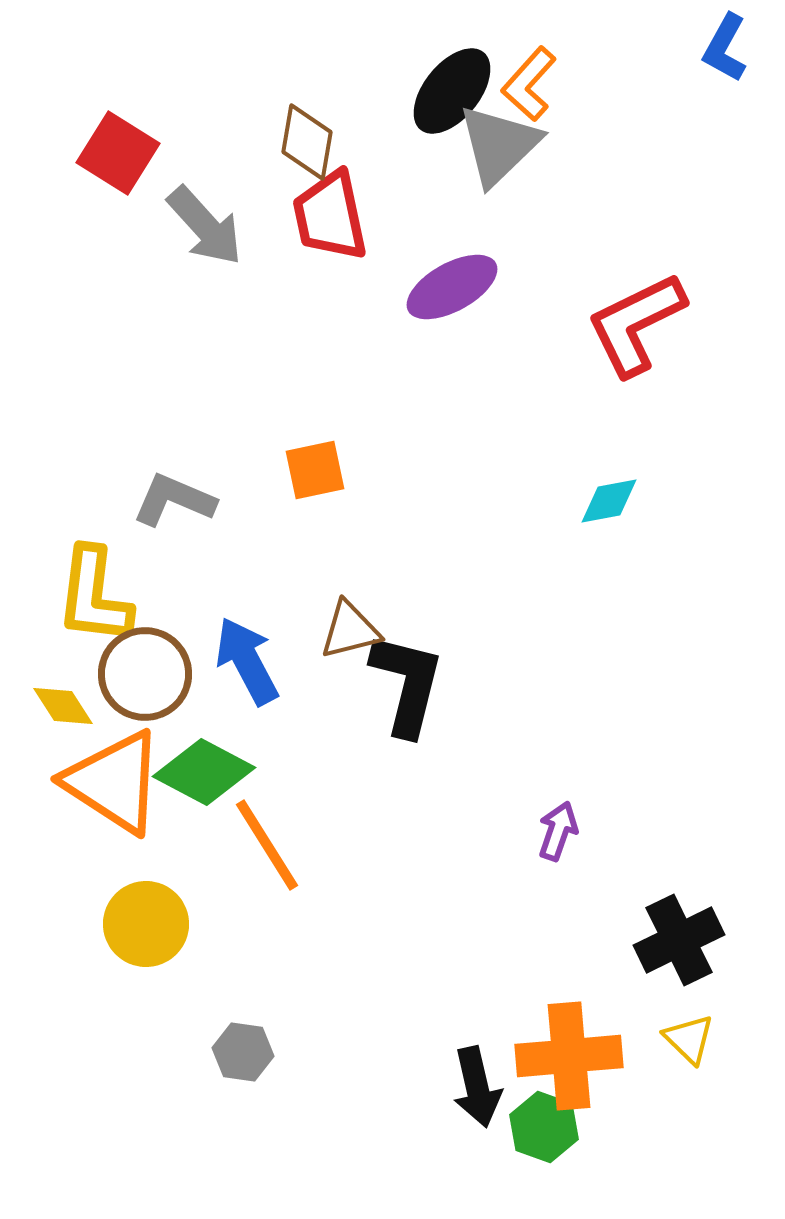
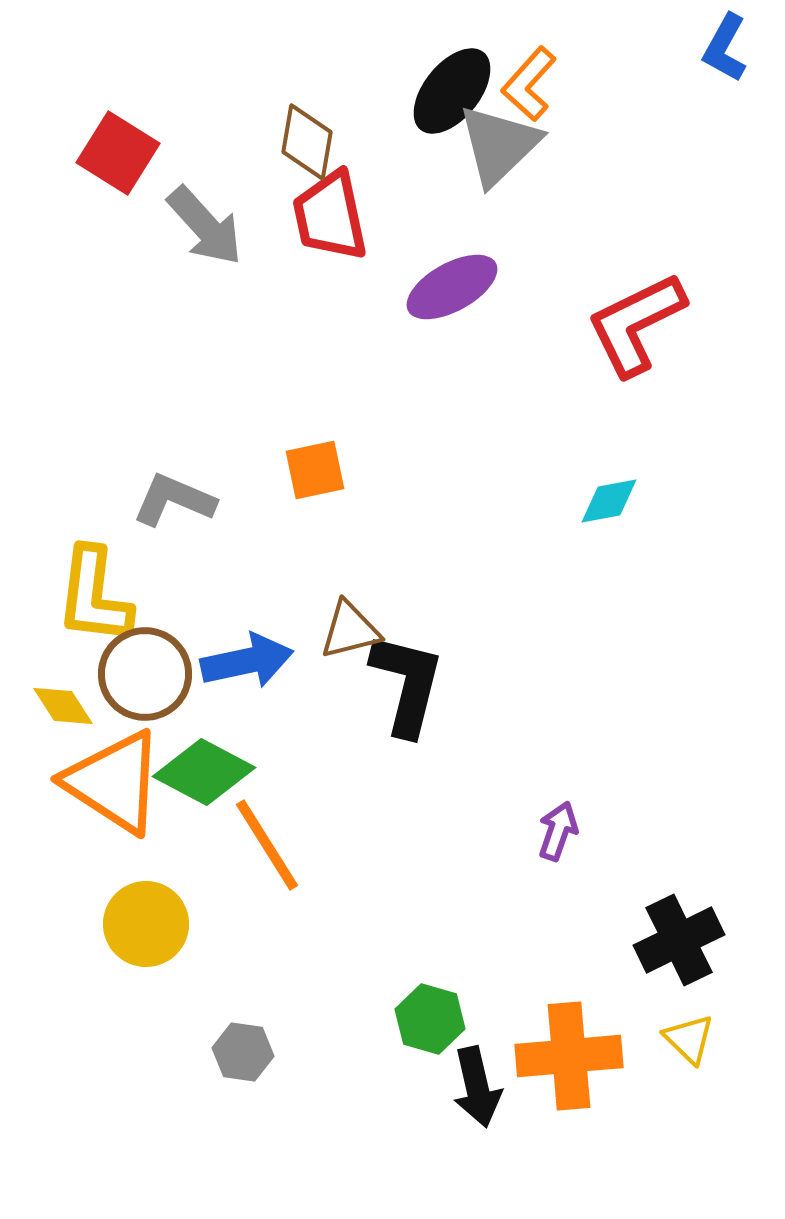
blue arrow: rotated 106 degrees clockwise
green hexagon: moved 114 px left, 108 px up; rotated 4 degrees counterclockwise
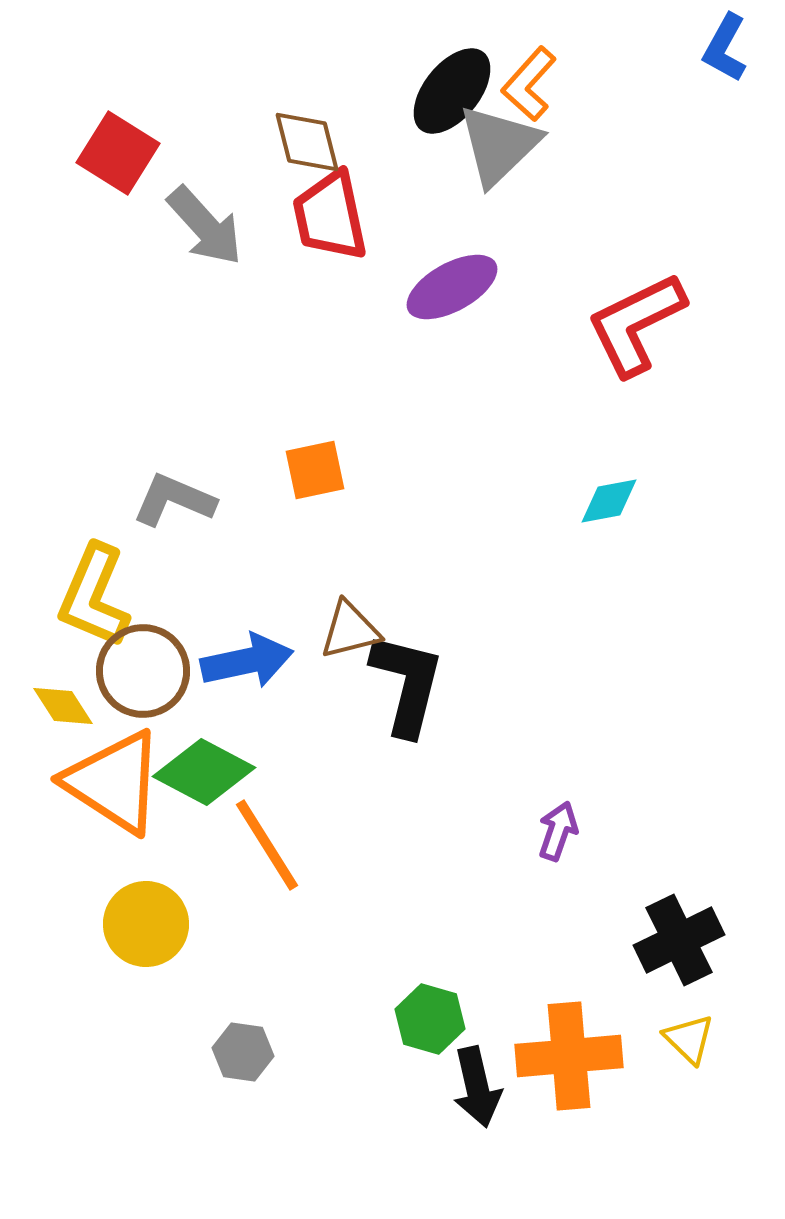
brown diamond: rotated 24 degrees counterclockwise
yellow L-shape: rotated 16 degrees clockwise
brown circle: moved 2 px left, 3 px up
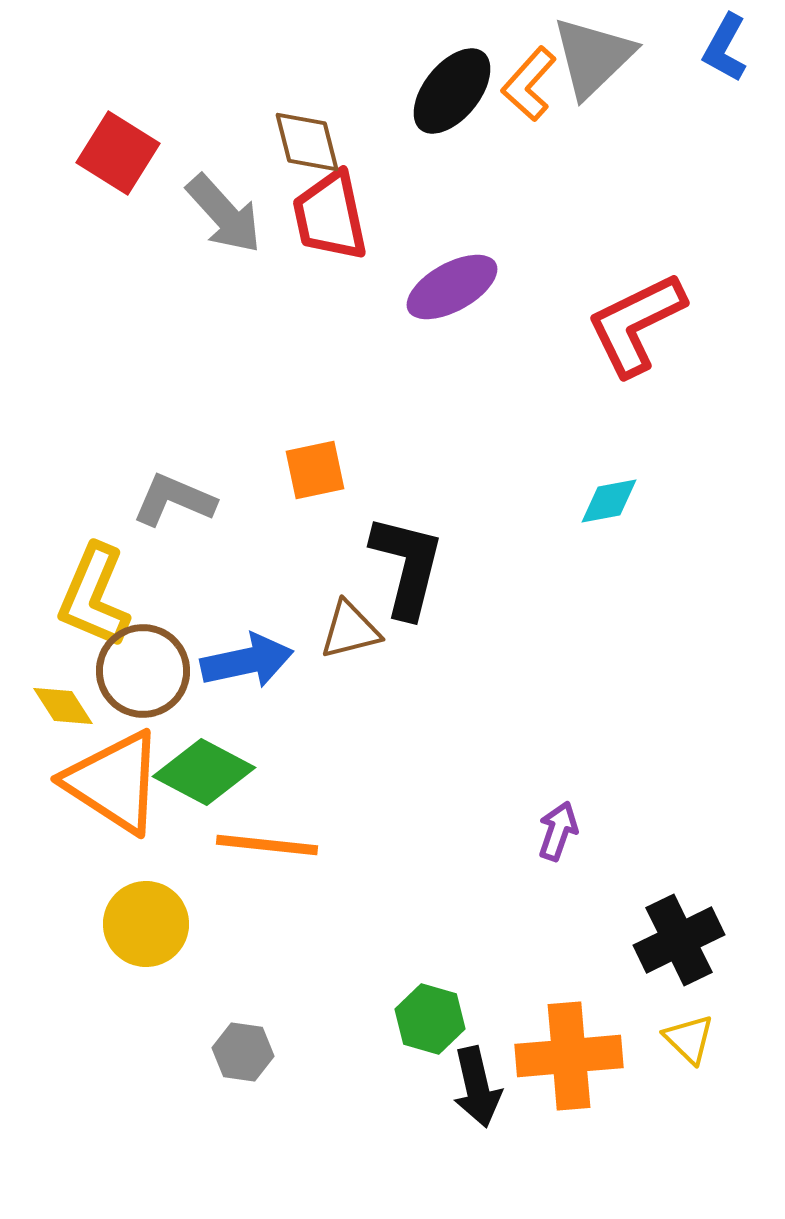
gray triangle: moved 94 px right, 88 px up
gray arrow: moved 19 px right, 12 px up
black L-shape: moved 118 px up
orange line: rotated 52 degrees counterclockwise
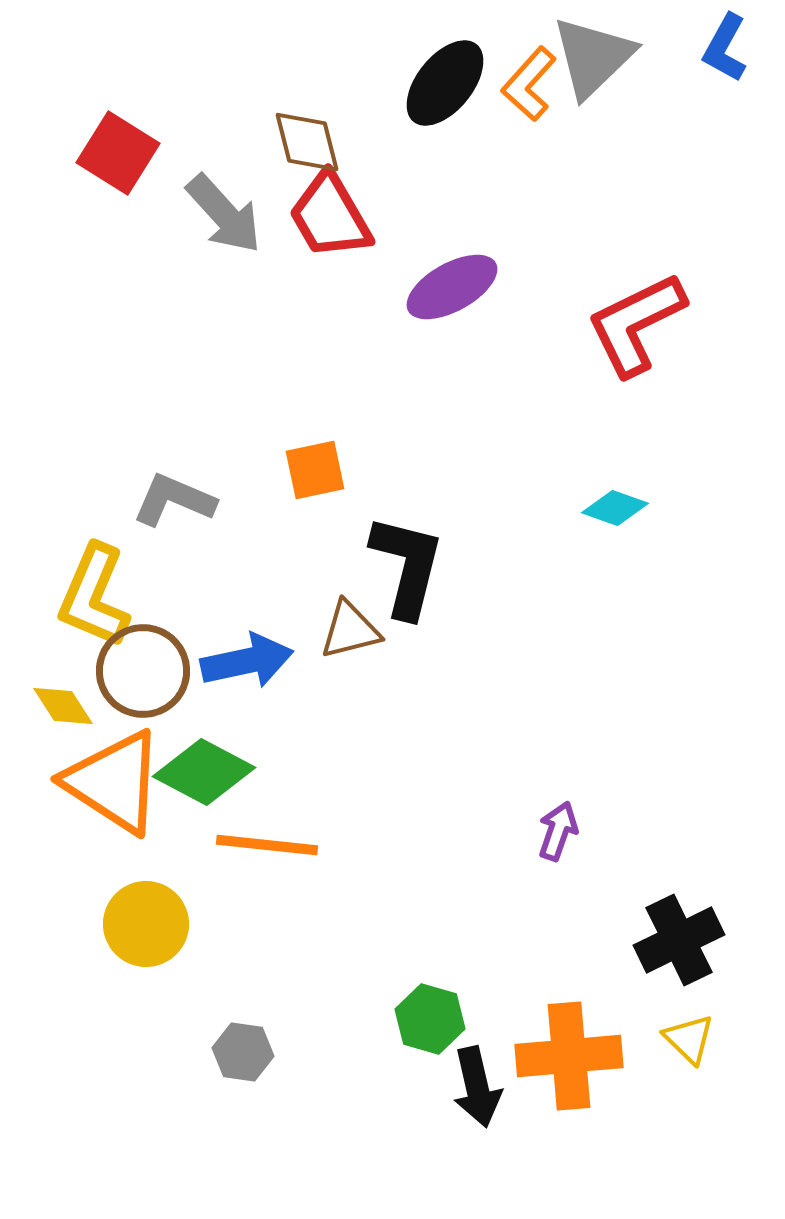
black ellipse: moved 7 px left, 8 px up
red trapezoid: rotated 18 degrees counterclockwise
cyan diamond: moved 6 px right, 7 px down; rotated 30 degrees clockwise
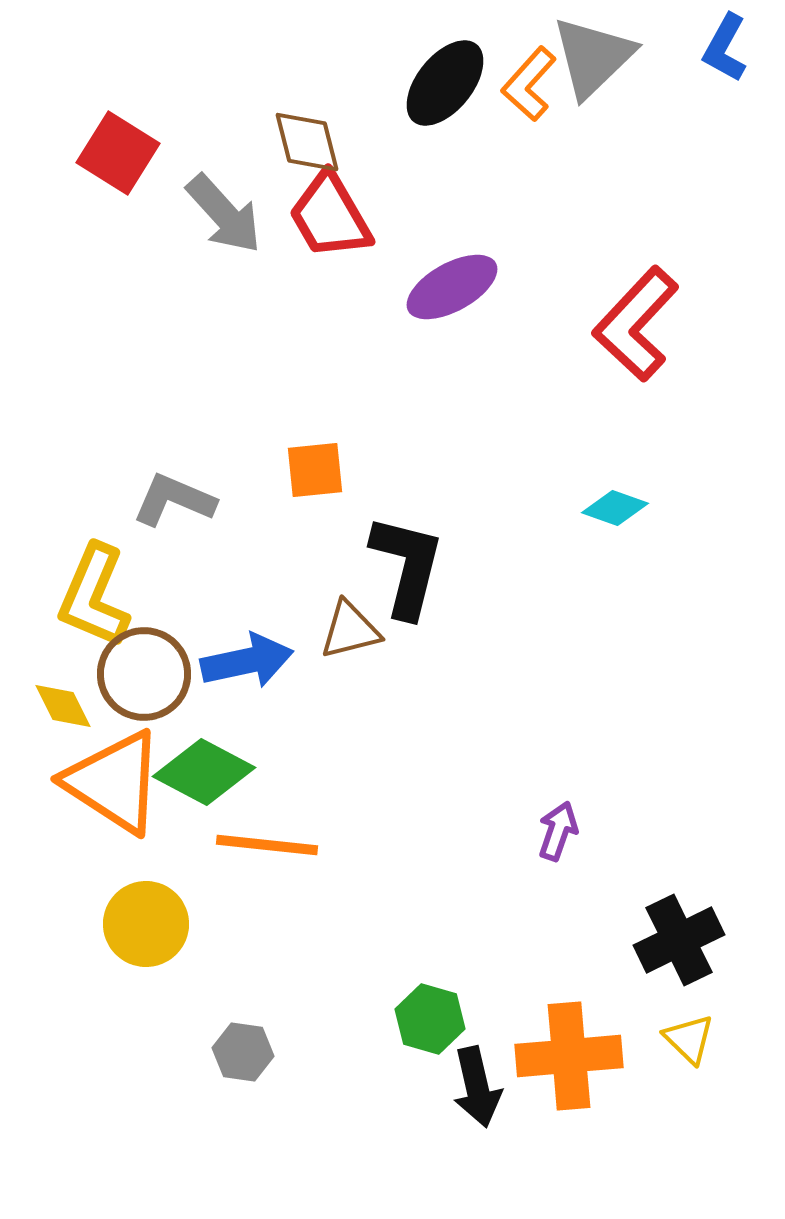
red L-shape: rotated 21 degrees counterclockwise
orange square: rotated 6 degrees clockwise
brown circle: moved 1 px right, 3 px down
yellow diamond: rotated 6 degrees clockwise
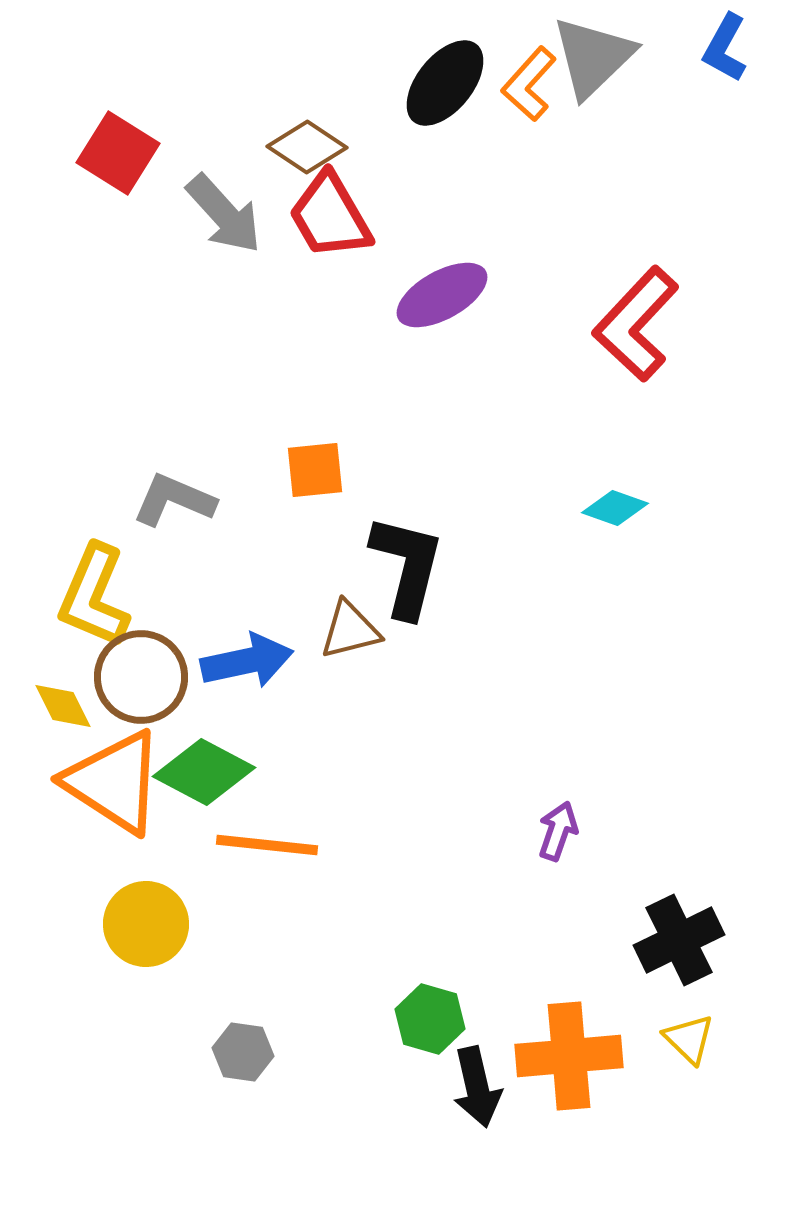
brown diamond: moved 5 px down; rotated 42 degrees counterclockwise
purple ellipse: moved 10 px left, 8 px down
brown circle: moved 3 px left, 3 px down
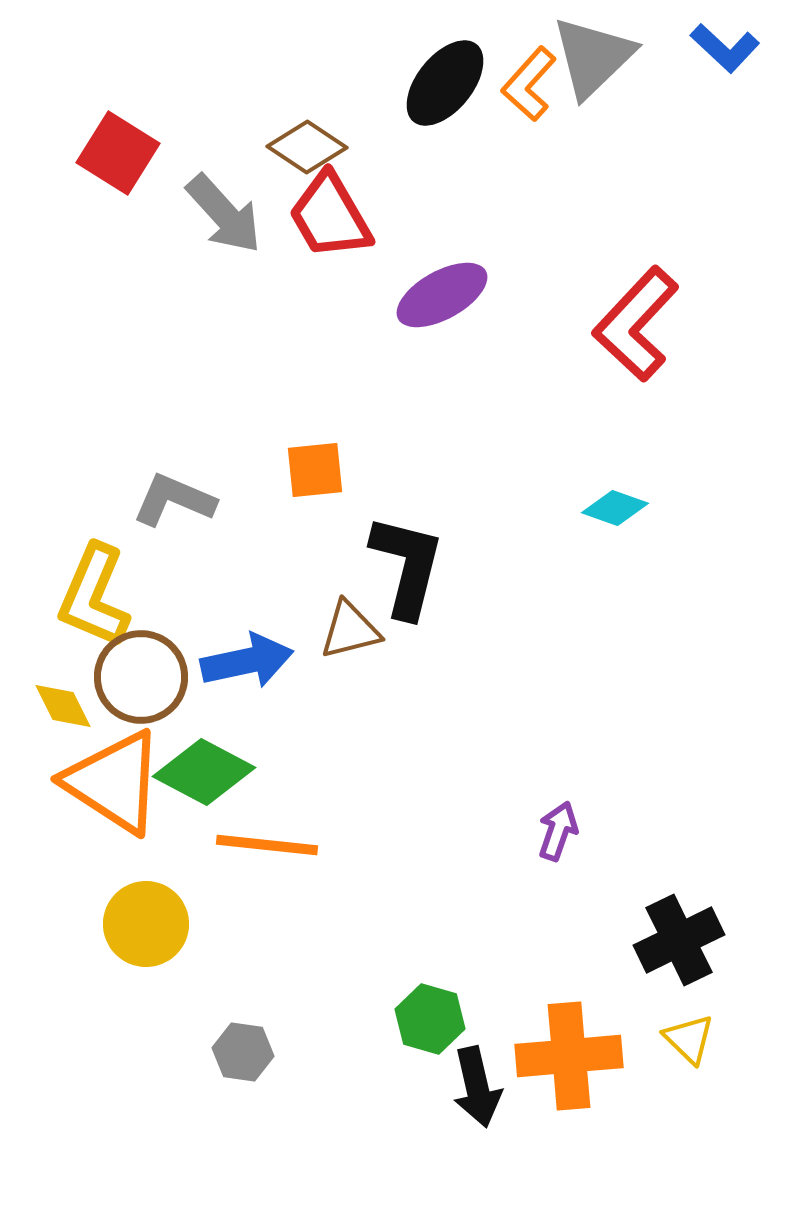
blue L-shape: rotated 76 degrees counterclockwise
